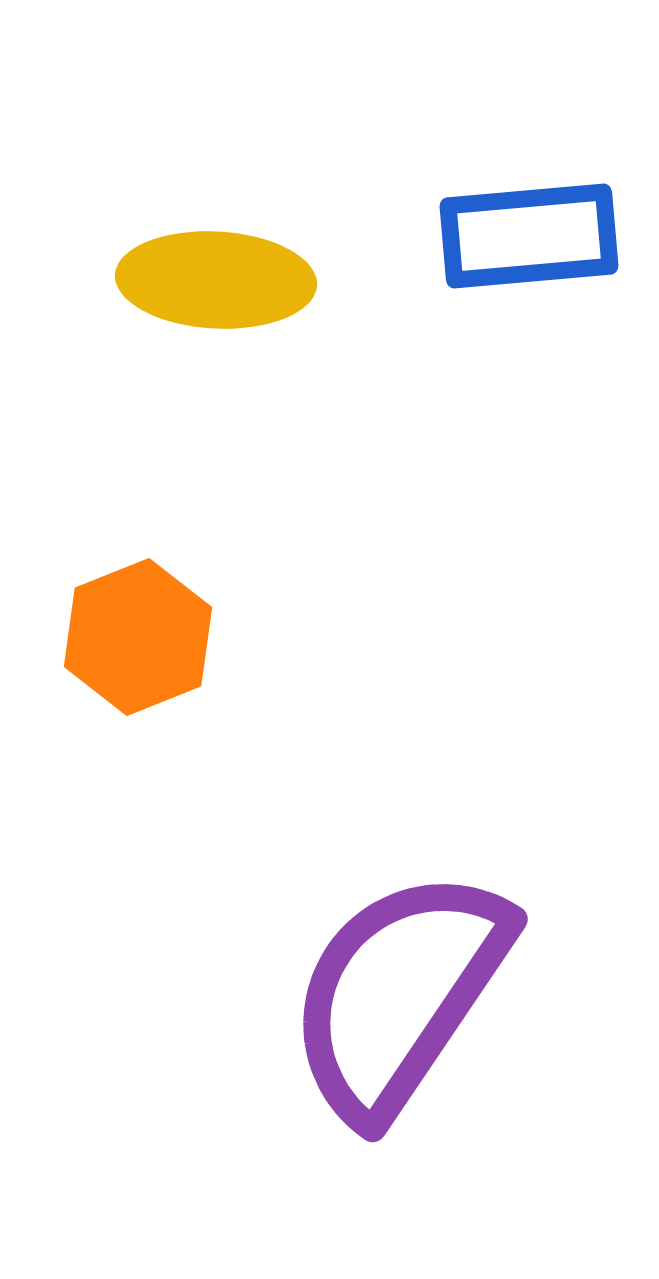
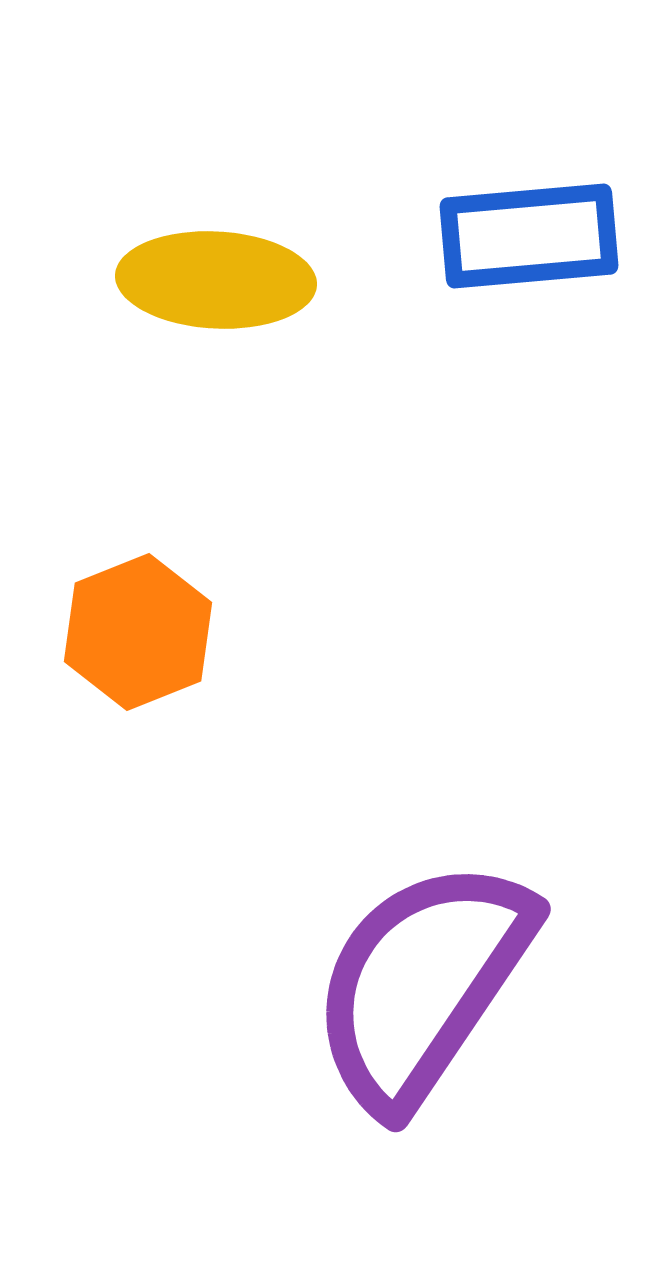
orange hexagon: moved 5 px up
purple semicircle: moved 23 px right, 10 px up
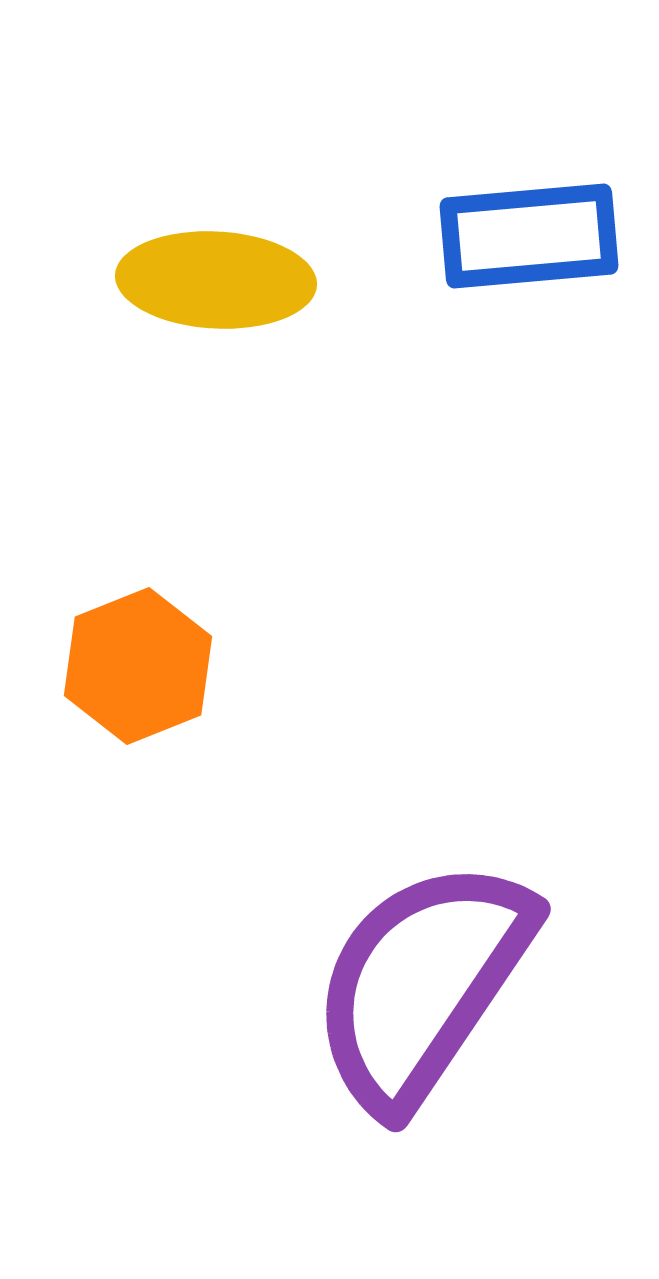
orange hexagon: moved 34 px down
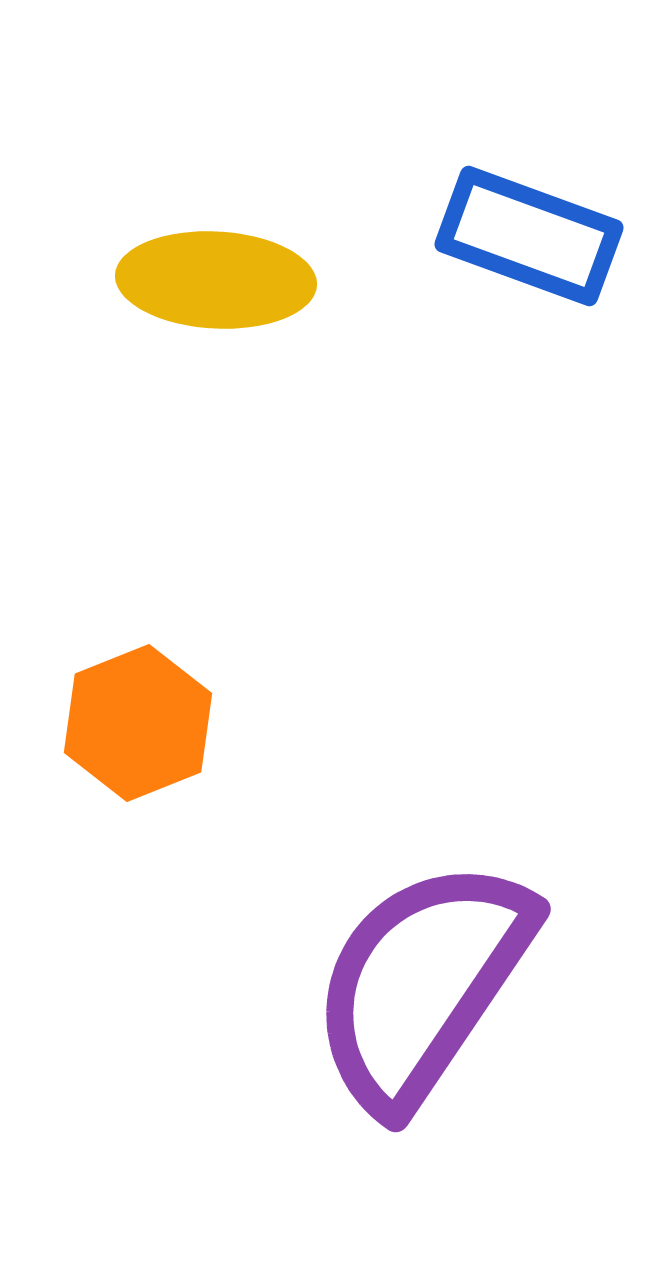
blue rectangle: rotated 25 degrees clockwise
orange hexagon: moved 57 px down
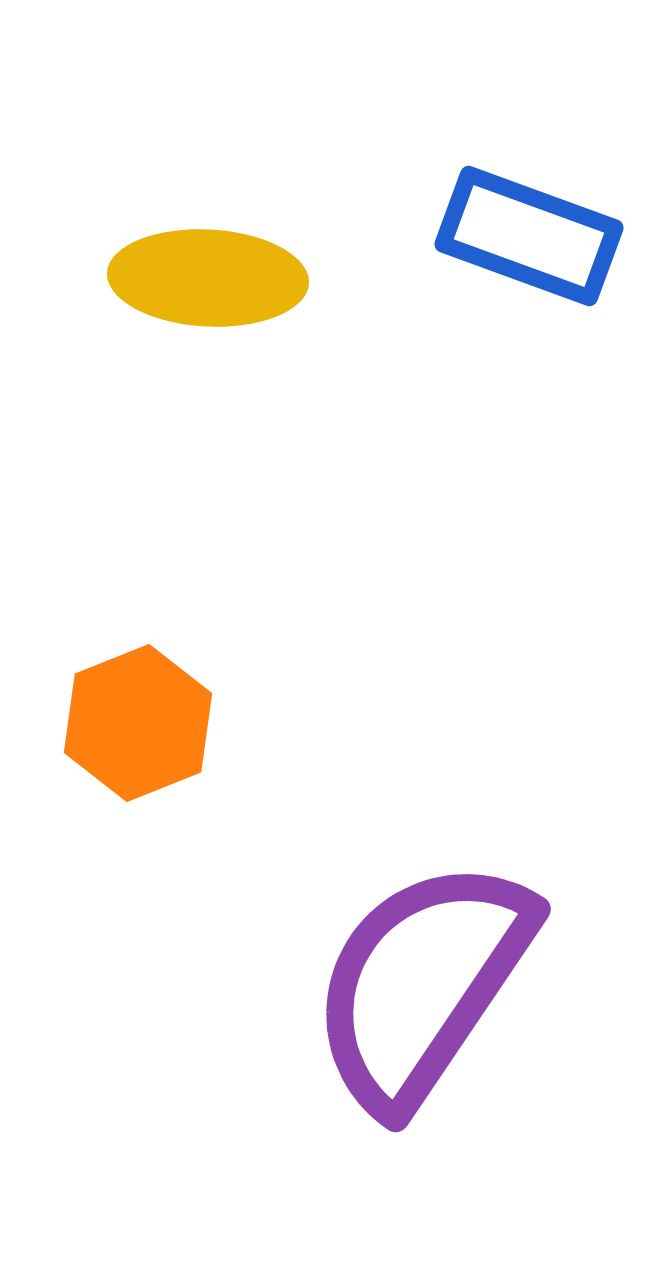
yellow ellipse: moved 8 px left, 2 px up
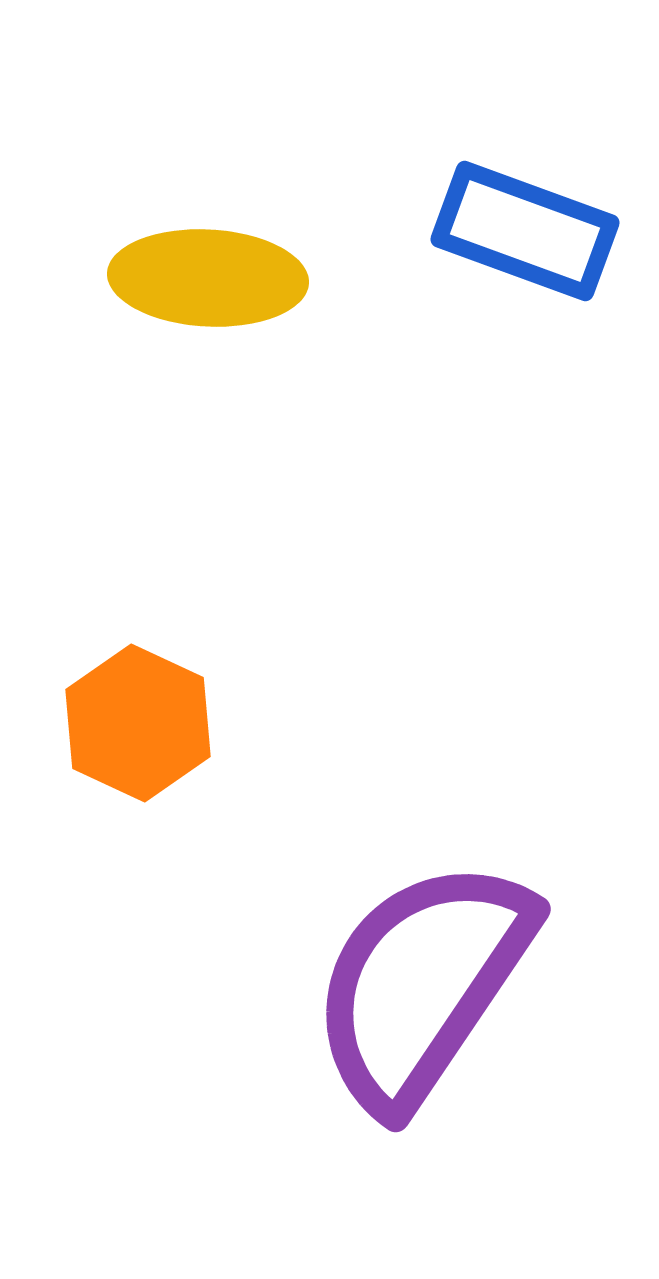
blue rectangle: moved 4 px left, 5 px up
orange hexagon: rotated 13 degrees counterclockwise
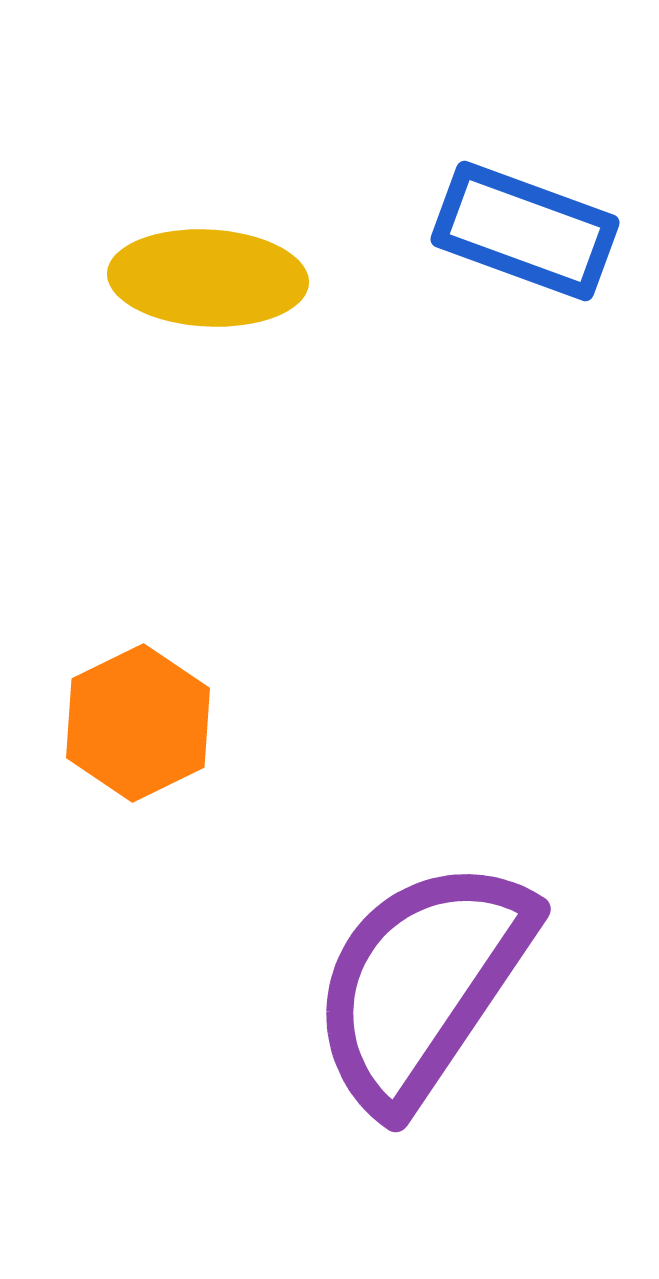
orange hexagon: rotated 9 degrees clockwise
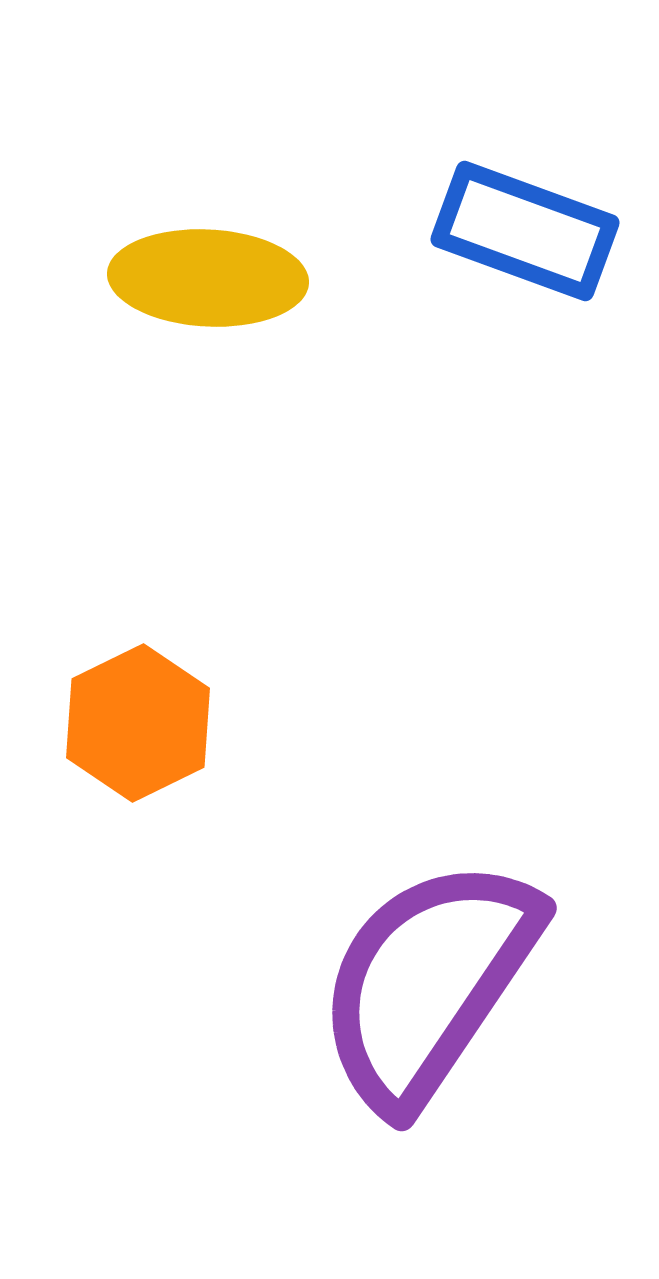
purple semicircle: moved 6 px right, 1 px up
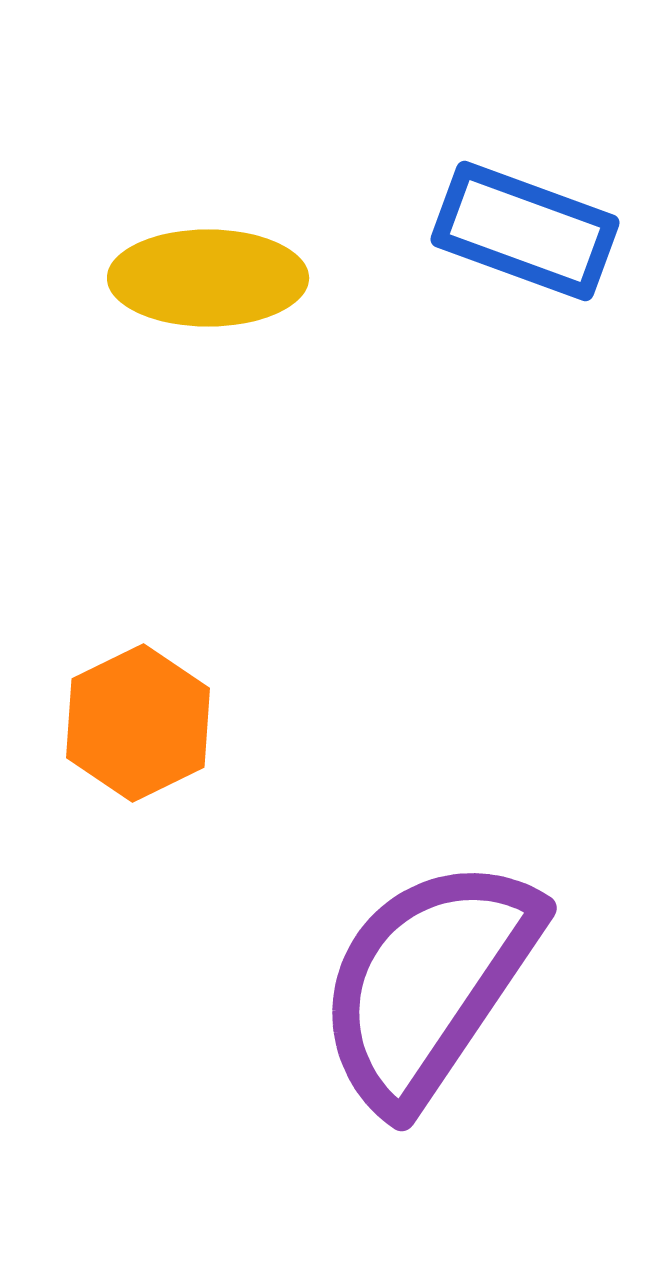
yellow ellipse: rotated 3 degrees counterclockwise
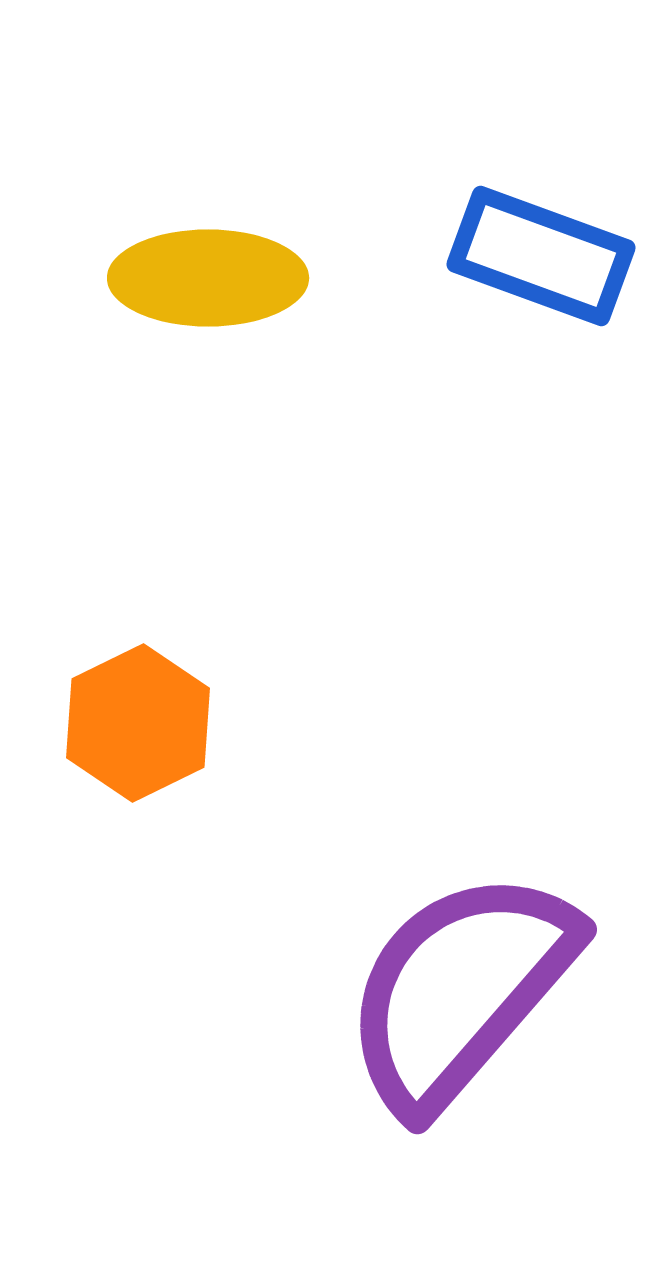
blue rectangle: moved 16 px right, 25 px down
purple semicircle: moved 32 px right, 7 px down; rotated 7 degrees clockwise
